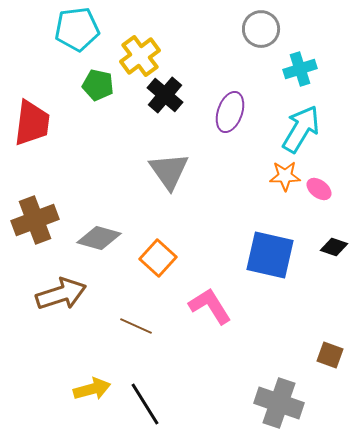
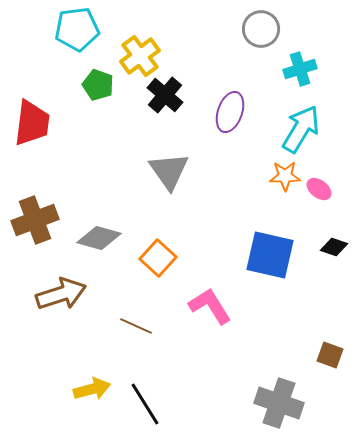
green pentagon: rotated 8 degrees clockwise
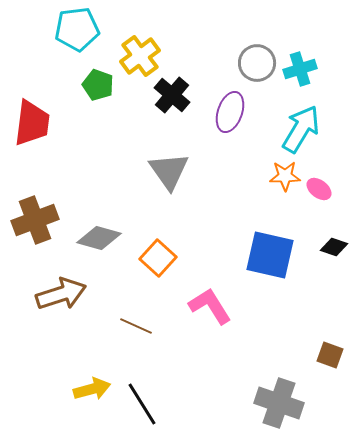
gray circle: moved 4 px left, 34 px down
black cross: moved 7 px right
black line: moved 3 px left
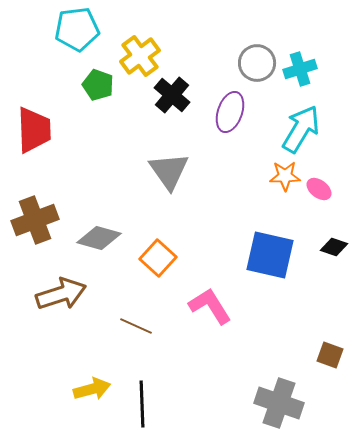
red trapezoid: moved 2 px right, 7 px down; rotated 9 degrees counterclockwise
black line: rotated 30 degrees clockwise
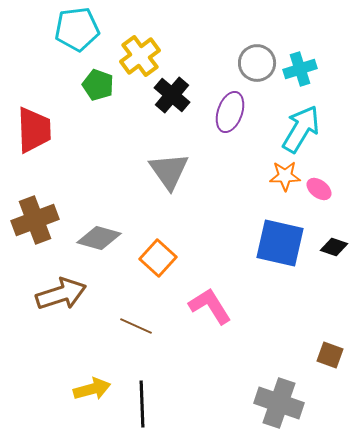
blue square: moved 10 px right, 12 px up
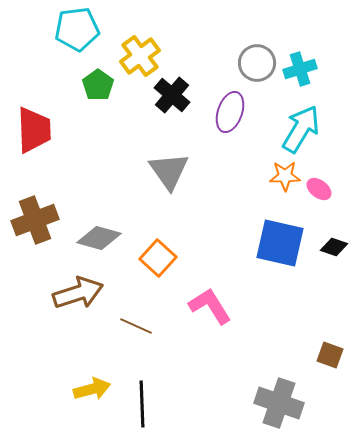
green pentagon: rotated 16 degrees clockwise
brown arrow: moved 17 px right, 1 px up
